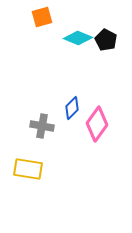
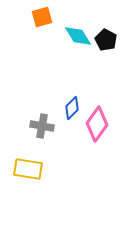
cyan diamond: moved 2 px up; rotated 36 degrees clockwise
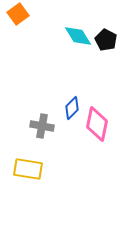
orange square: moved 24 px left, 3 px up; rotated 20 degrees counterclockwise
pink diamond: rotated 24 degrees counterclockwise
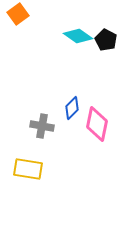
cyan diamond: rotated 24 degrees counterclockwise
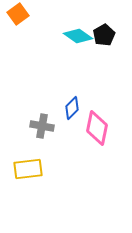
black pentagon: moved 2 px left, 5 px up; rotated 15 degrees clockwise
pink diamond: moved 4 px down
yellow rectangle: rotated 16 degrees counterclockwise
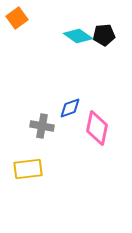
orange square: moved 1 px left, 4 px down
black pentagon: rotated 25 degrees clockwise
blue diamond: moved 2 px left; rotated 25 degrees clockwise
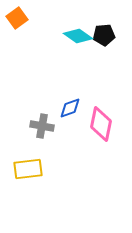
pink diamond: moved 4 px right, 4 px up
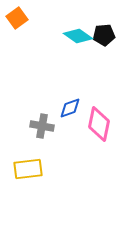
pink diamond: moved 2 px left
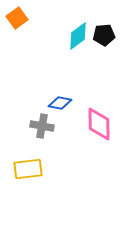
cyan diamond: rotated 72 degrees counterclockwise
blue diamond: moved 10 px left, 5 px up; rotated 30 degrees clockwise
pink diamond: rotated 12 degrees counterclockwise
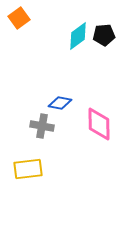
orange square: moved 2 px right
